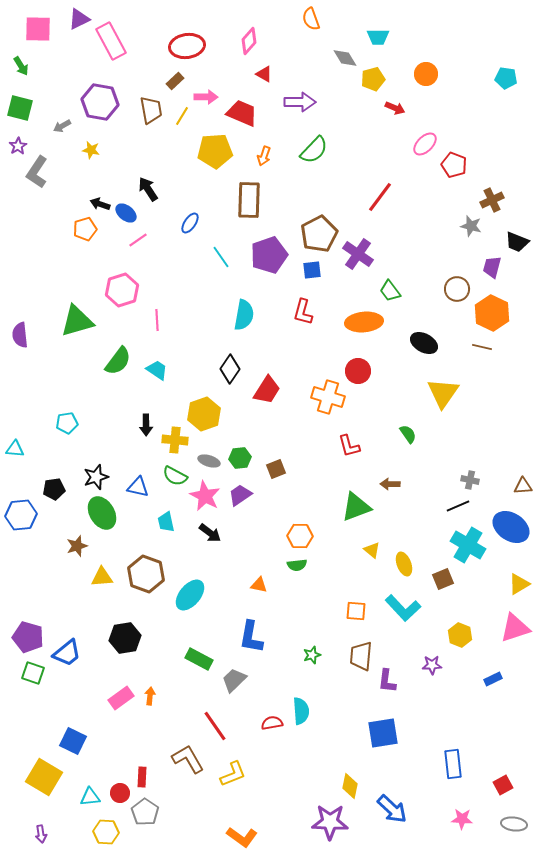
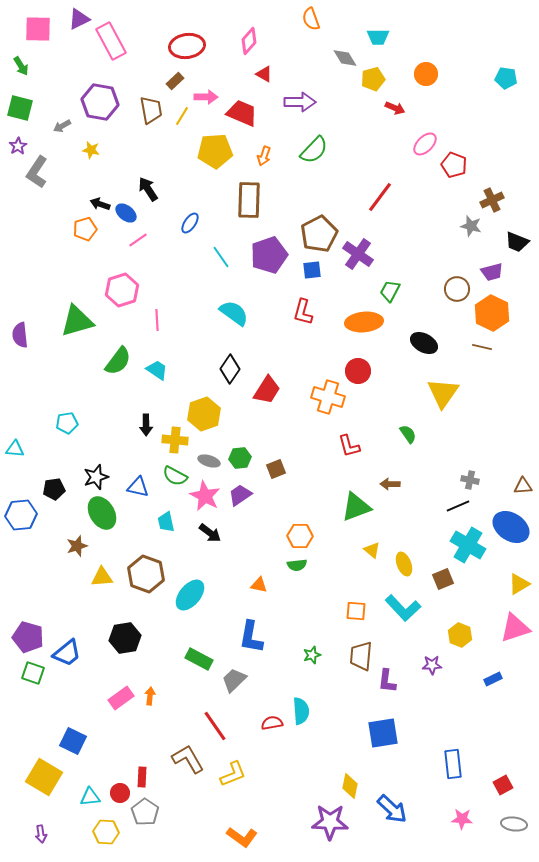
purple trapezoid at (492, 267): moved 5 px down; rotated 120 degrees counterclockwise
green trapezoid at (390, 291): rotated 65 degrees clockwise
cyan semicircle at (244, 315): moved 10 px left, 2 px up; rotated 64 degrees counterclockwise
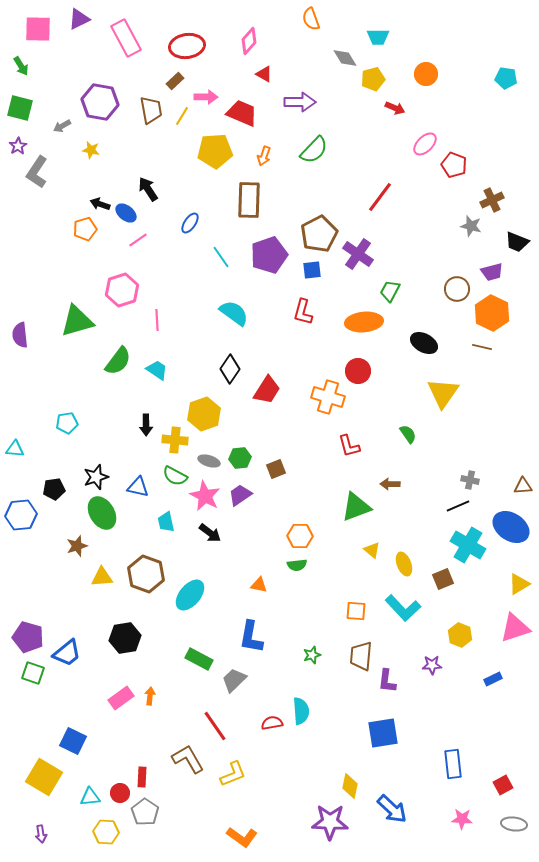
pink rectangle at (111, 41): moved 15 px right, 3 px up
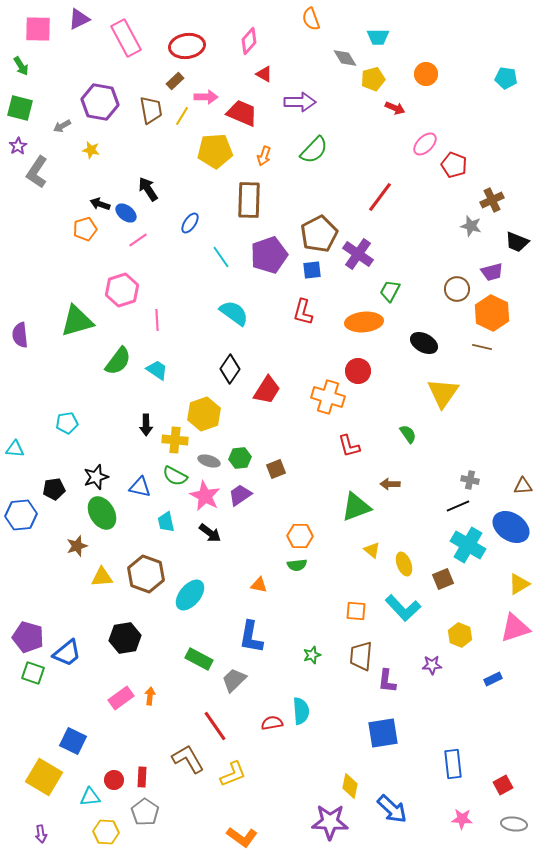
blue triangle at (138, 487): moved 2 px right
red circle at (120, 793): moved 6 px left, 13 px up
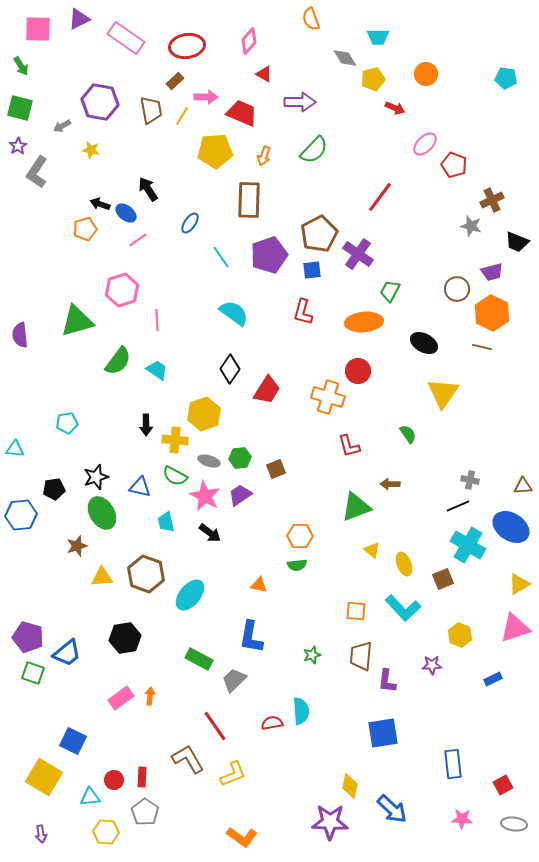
pink rectangle at (126, 38): rotated 27 degrees counterclockwise
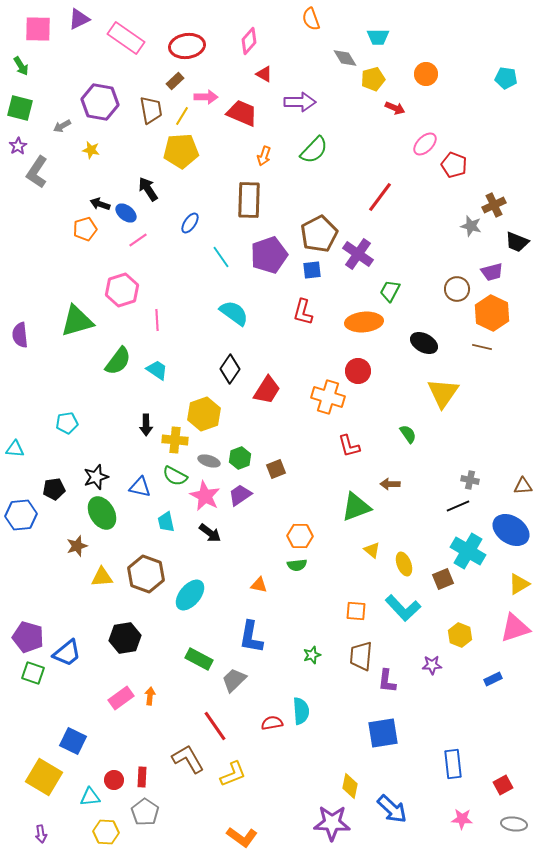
yellow pentagon at (215, 151): moved 34 px left
brown cross at (492, 200): moved 2 px right, 5 px down
green hexagon at (240, 458): rotated 15 degrees counterclockwise
blue ellipse at (511, 527): moved 3 px down
cyan cross at (468, 545): moved 6 px down
purple star at (330, 822): moved 2 px right, 1 px down
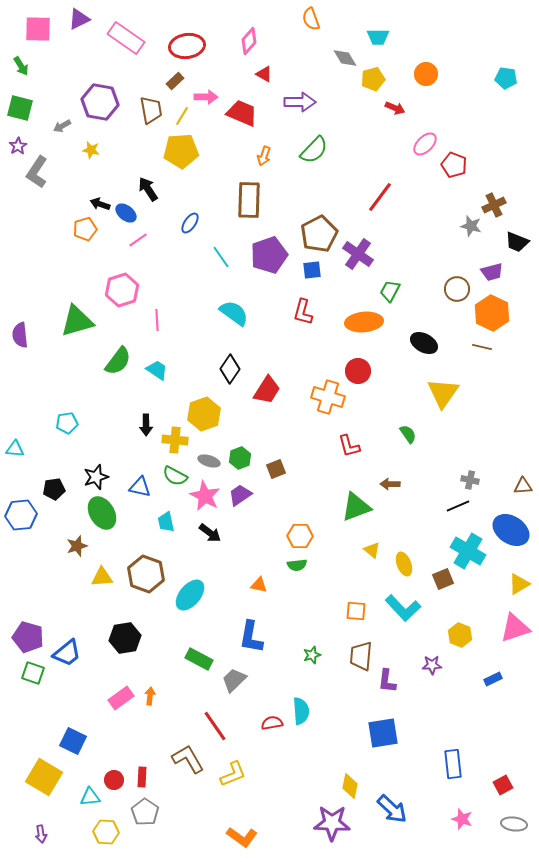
pink star at (462, 819): rotated 15 degrees clockwise
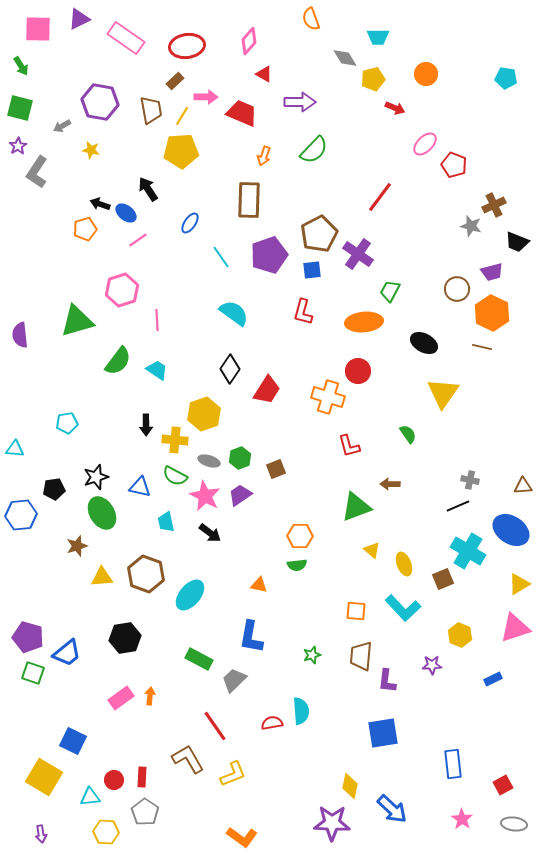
pink star at (462, 819): rotated 15 degrees clockwise
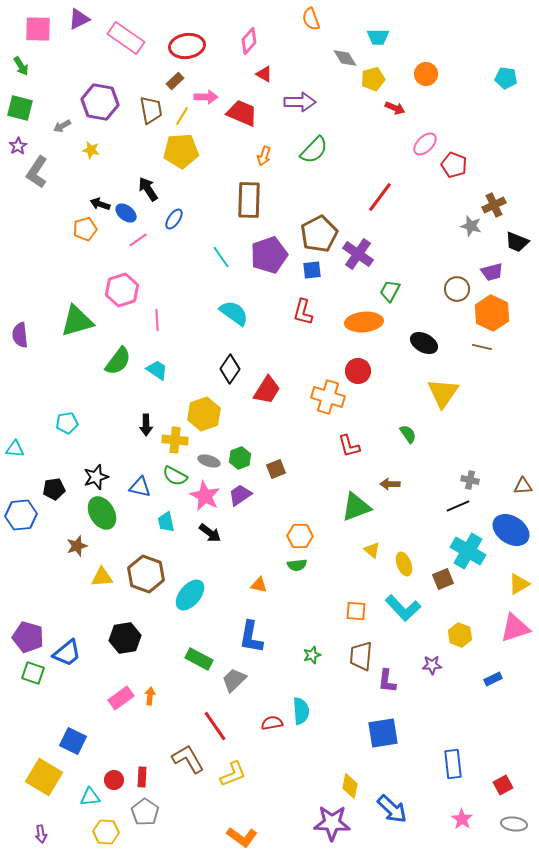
blue ellipse at (190, 223): moved 16 px left, 4 px up
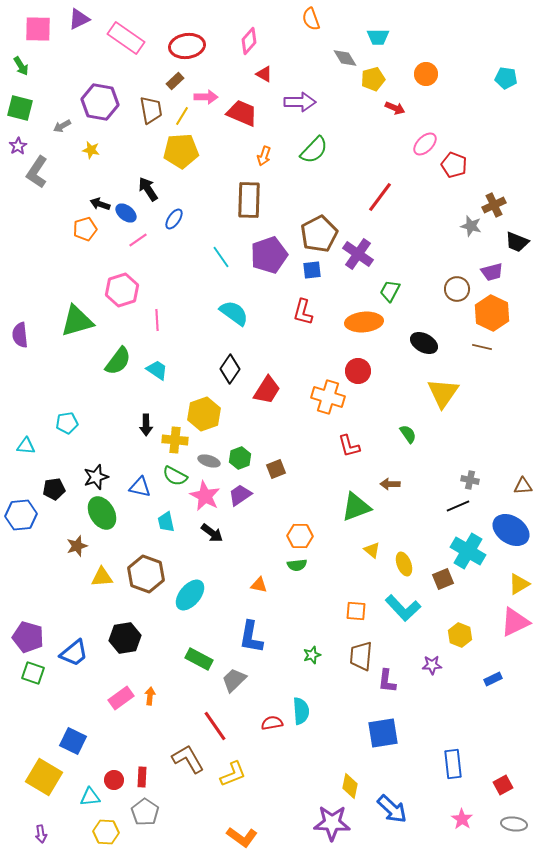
cyan triangle at (15, 449): moved 11 px right, 3 px up
black arrow at (210, 533): moved 2 px right
pink triangle at (515, 628): moved 6 px up; rotated 8 degrees counterclockwise
blue trapezoid at (67, 653): moved 7 px right
